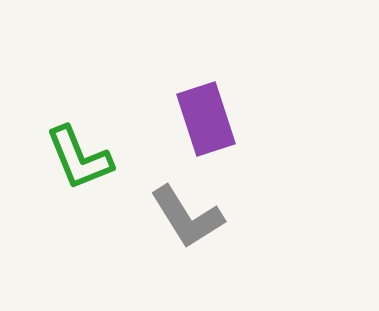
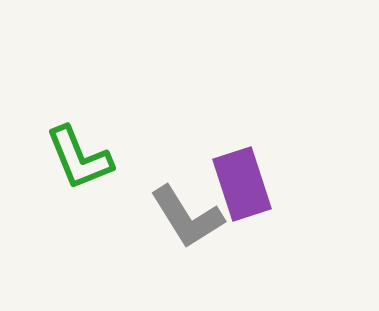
purple rectangle: moved 36 px right, 65 px down
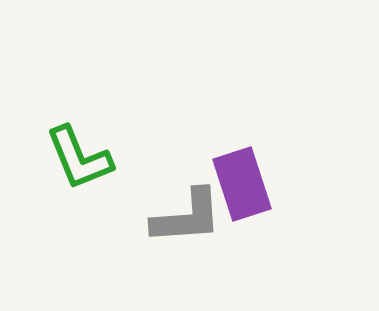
gray L-shape: rotated 62 degrees counterclockwise
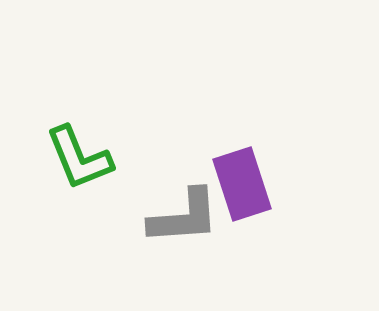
gray L-shape: moved 3 px left
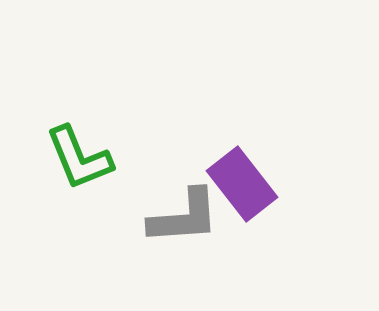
purple rectangle: rotated 20 degrees counterclockwise
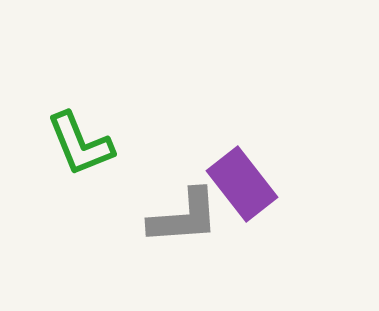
green L-shape: moved 1 px right, 14 px up
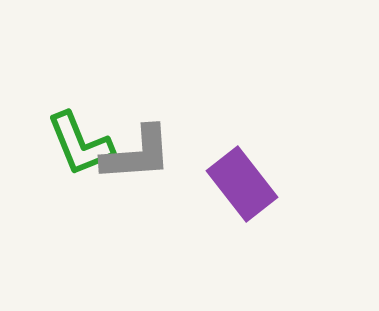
gray L-shape: moved 47 px left, 63 px up
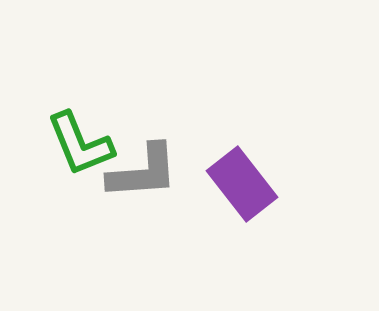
gray L-shape: moved 6 px right, 18 px down
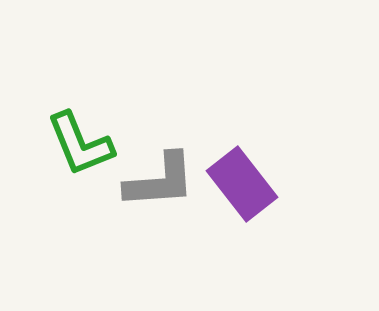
gray L-shape: moved 17 px right, 9 px down
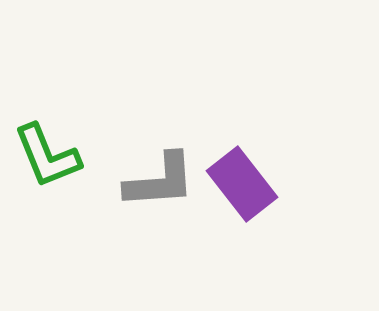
green L-shape: moved 33 px left, 12 px down
